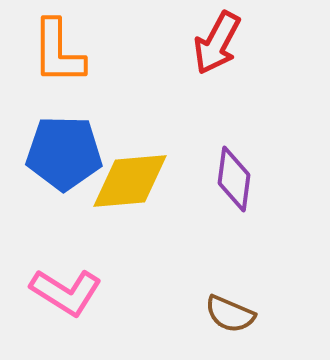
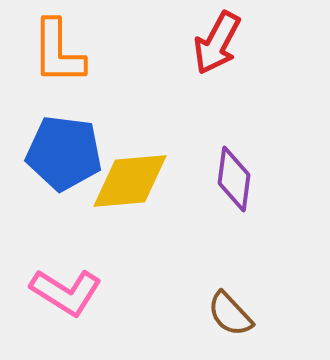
blue pentagon: rotated 6 degrees clockwise
brown semicircle: rotated 24 degrees clockwise
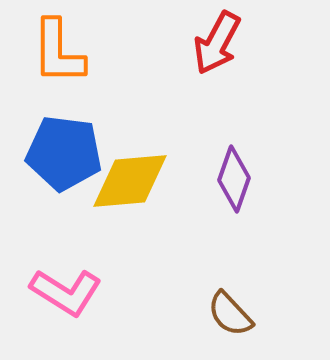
purple diamond: rotated 12 degrees clockwise
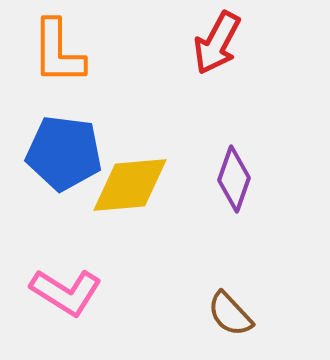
yellow diamond: moved 4 px down
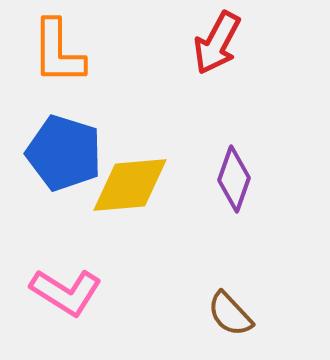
blue pentagon: rotated 10 degrees clockwise
